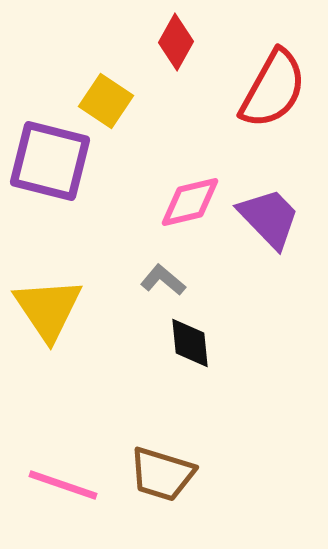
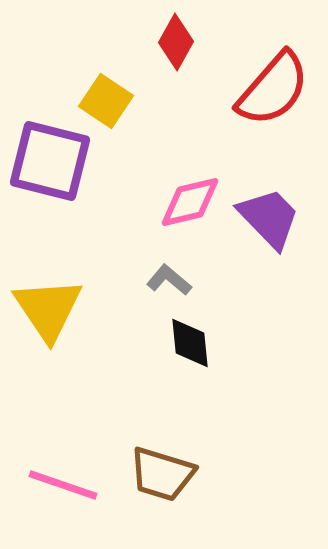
red semicircle: rotated 12 degrees clockwise
gray L-shape: moved 6 px right
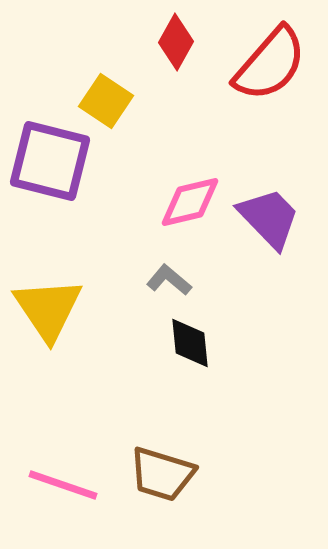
red semicircle: moved 3 px left, 25 px up
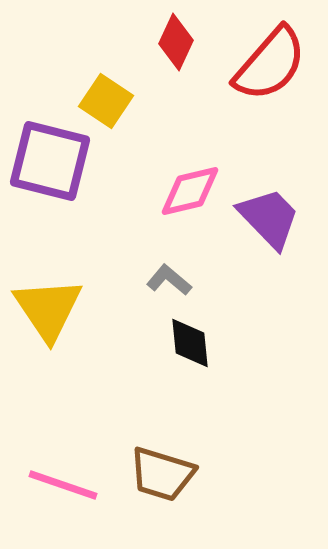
red diamond: rotated 4 degrees counterclockwise
pink diamond: moved 11 px up
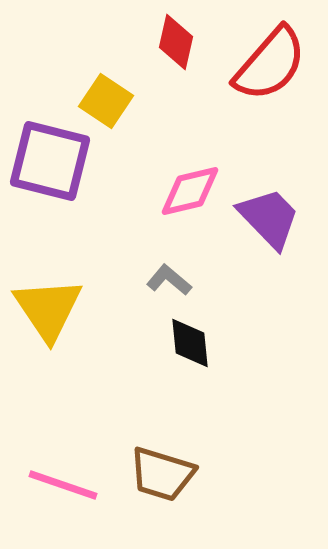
red diamond: rotated 12 degrees counterclockwise
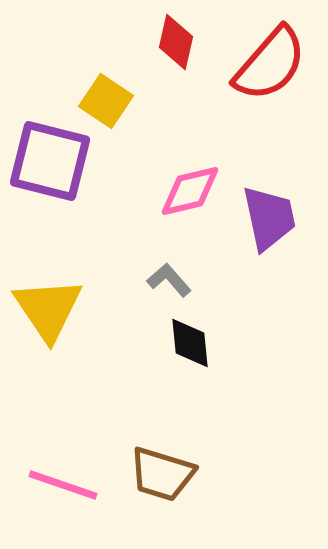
purple trapezoid: rotated 32 degrees clockwise
gray L-shape: rotated 9 degrees clockwise
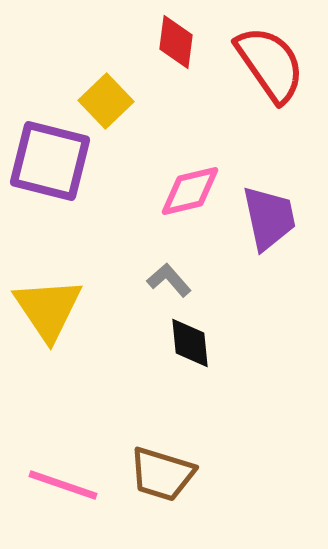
red diamond: rotated 6 degrees counterclockwise
red semicircle: rotated 76 degrees counterclockwise
yellow square: rotated 12 degrees clockwise
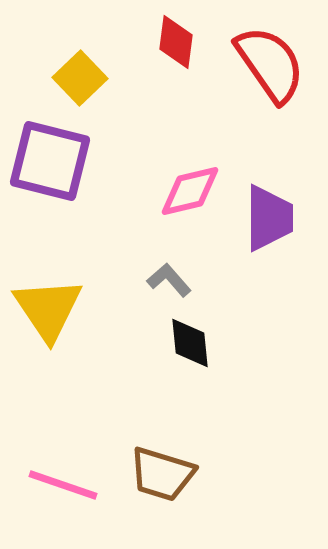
yellow square: moved 26 px left, 23 px up
purple trapezoid: rotated 12 degrees clockwise
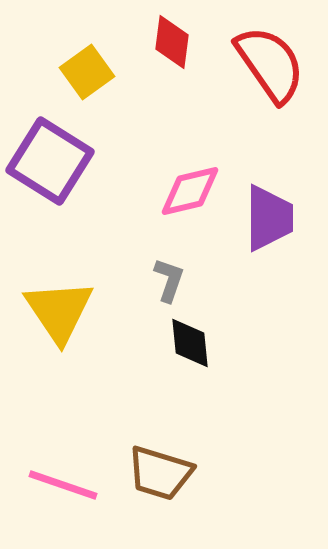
red diamond: moved 4 px left
yellow square: moved 7 px right, 6 px up; rotated 8 degrees clockwise
purple square: rotated 18 degrees clockwise
gray L-shape: rotated 60 degrees clockwise
yellow triangle: moved 11 px right, 2 px down
brown trapezoid: moved 2 px left, 1 px up
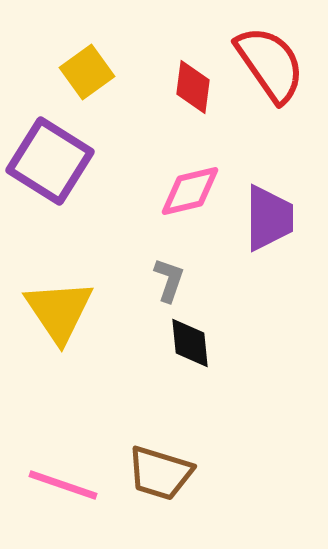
red diamond: moved 21 px right, 45 px down
